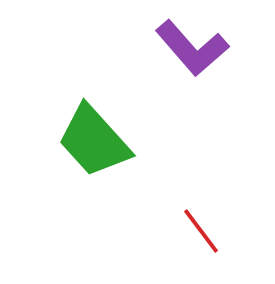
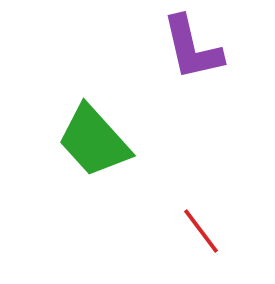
purple L-shape: rotated 28 degrees clockwise
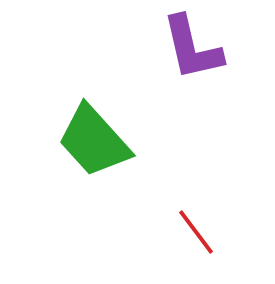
red line: moved 5 px left, 1 px down
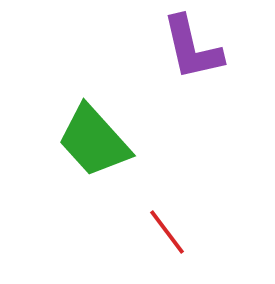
red line: moved 29 px left
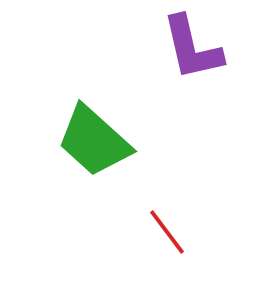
green trapezoid: rotated 6 degrees counterclockwise
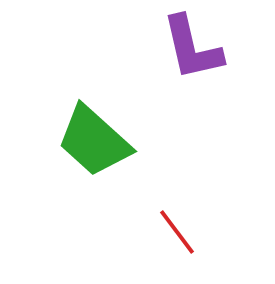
red line: moved 10 px right
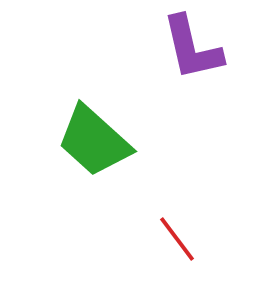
red line: moved 7 px down
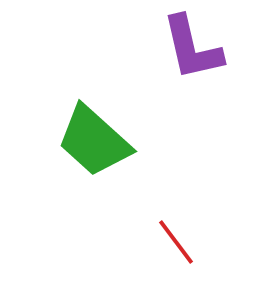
red line: moved 1 px left, 3 px down
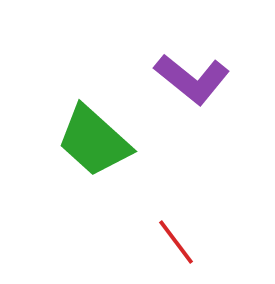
purple L-shape: moved 31 px down; rotated 38 degrees counterclockwise
